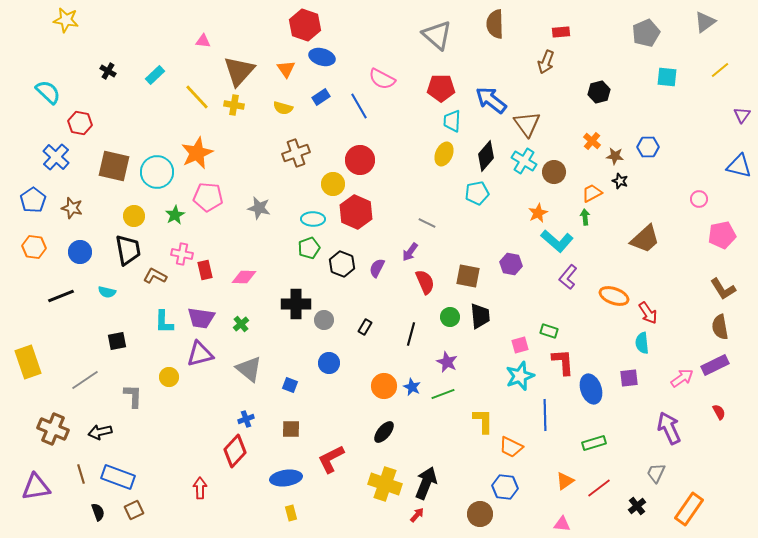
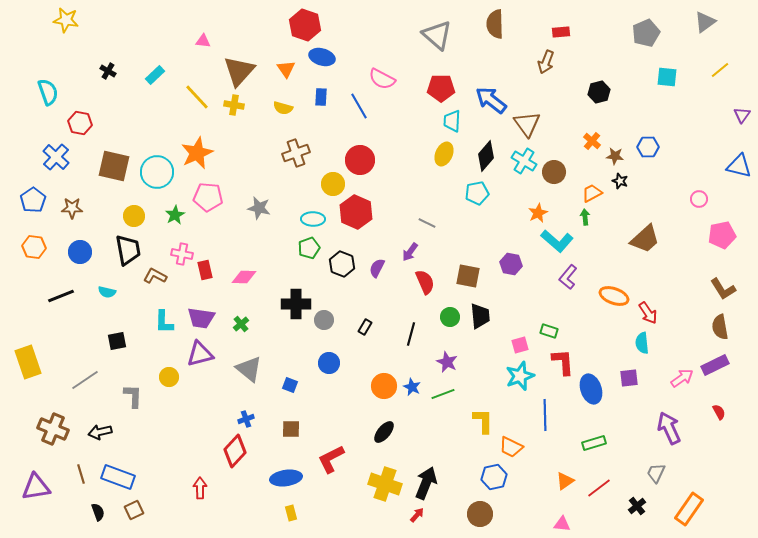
cyan semicircle at (48, 92): rotated 28 degrees clockwise
blue rectangle at (321, 97): rotated 54 degrees counterclockwise
brown star at (72, 208): rotated 15 degrees counterclockwise
blue hexagon at (505, 487): moved 11 px left, 10 px up; rotated 20 degrees counterclockwise
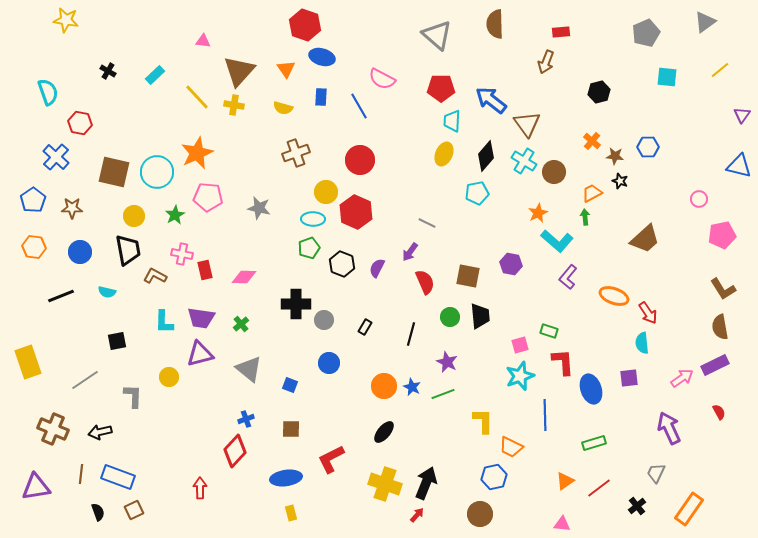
brown square at (114, 166): moved 6 px down
yellow circle at (333, 184): moved 7 px left, 8 px down
brown line at (81, 474): rotated 24 degrees clockwise
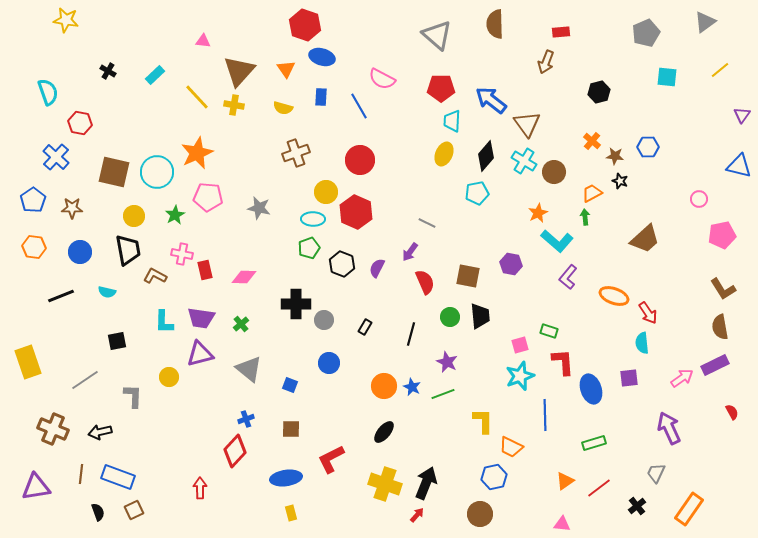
red semicircle at (719, 412): moved 13 px right
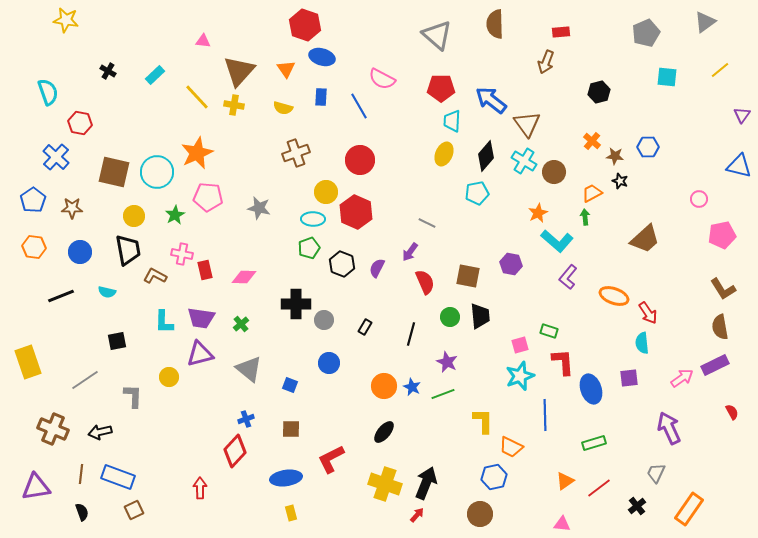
black semicircle at (98, 512): moved 16 px left
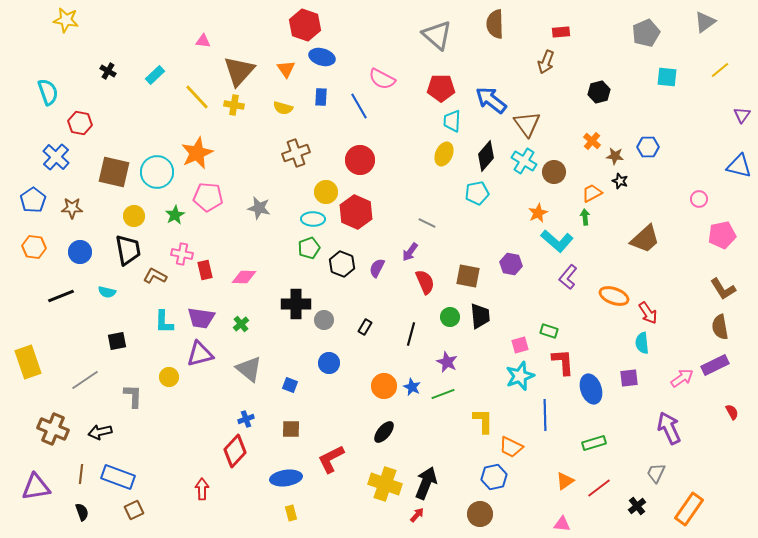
red arrow at (200, 488): moved 2 px right, 1 px down
